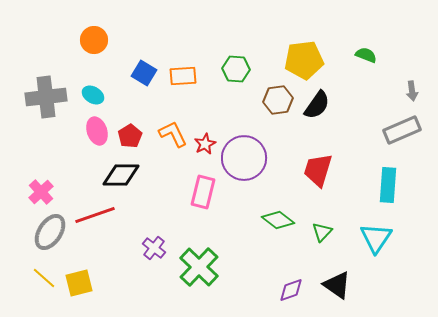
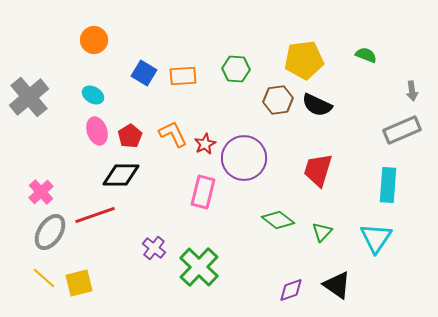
gray cross: moved 17 px left; rotated 33 degrees counterclockwise
black semicircle: rotated 80 degrees clockwise
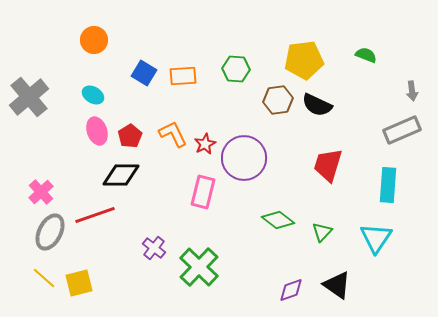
red trapezoid: moved 10 px right, 5 px up
gray ellipse: rotated 6 degrees counterclockwise
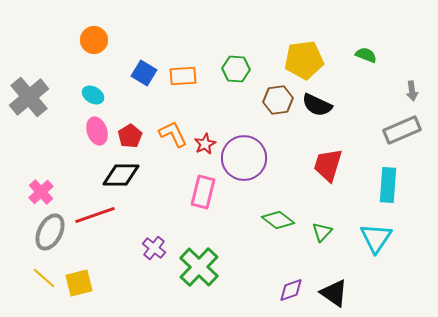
black triangle: moved 3 px left, 8 px down
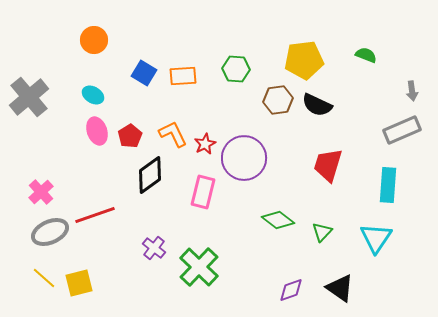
black diamond: moved 29 px right; rotated 36 degrees counterclockwise
gray ellipse: rotated 39 degrees clockwise
black triangle: moved 6 px right, 5 px up
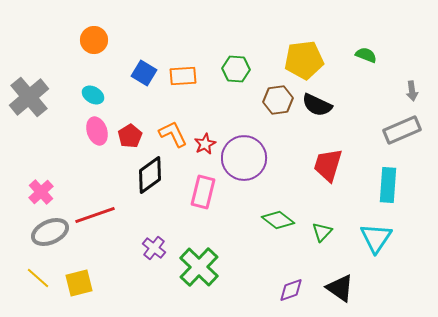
yellow line: moved 6 px left
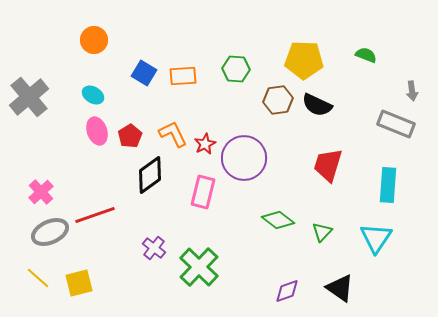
yellow pentagon: rotated 9 degrees clockwise
gray rectangle: moved 6 px left, 6 px up; rotated 45 degrees clockwise
purple diamond: moved 4 px left, 1 px down
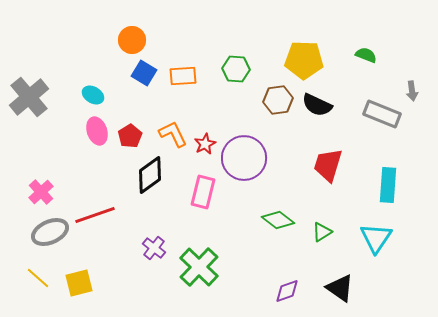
orange circle: moved 38 px right
gray rectangle: moved 14 px left, 10 px up
green triangle: rotated 15 degrees clockwise
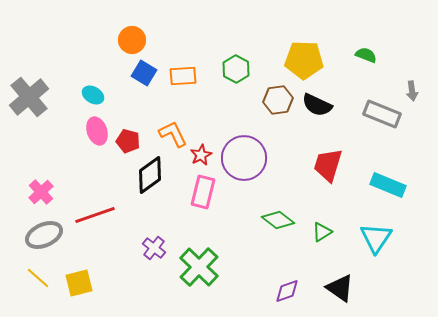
green hexagon: rotated 24 degrees clockwise
red pentagon: moved 2 px left, 5 px down; rotated 25 degrees counterclockwise
red star: moved 4 px left, 11 px down
cyan rectangle: rotated 72 degrees counterclockwise
gray ellipse: moved 6 px left, 3 px down
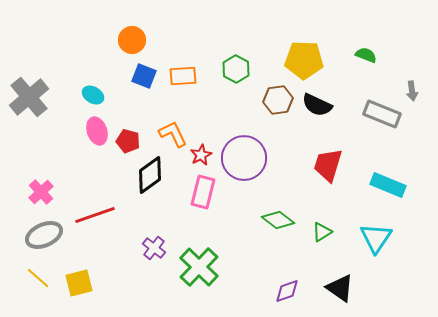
blue square: moved 3 px down; rotated 10 degrees counterclockwise
